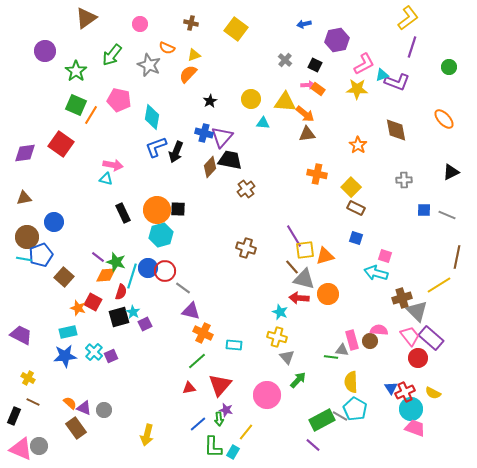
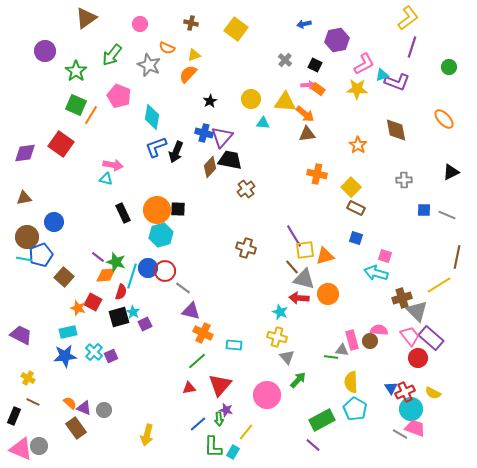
pink pentagon at (119, 100): moved 4 px up; rotated 10 degrees clockwise
gray line at (340, 416): moved 60 px right, 18 px down
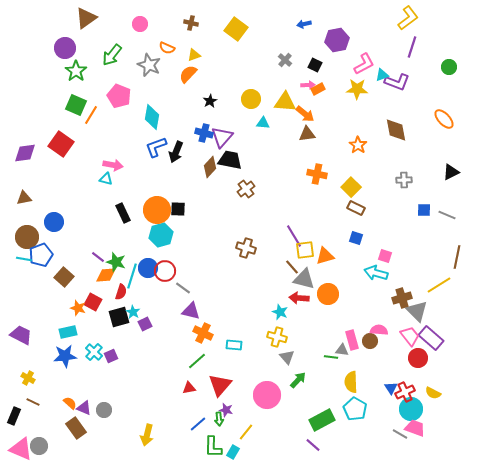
purple circle at (45, 51): moved 20 px right, 3 px up
orange rectangle at (318, 89): rotated 64 degrees counterclockwise
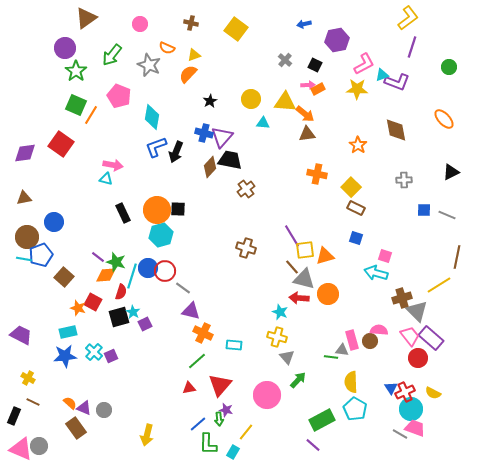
purple line at (294, 236): moved 2 px left
green L-shape at (213, 447): moved 5 px left, 3 px up
